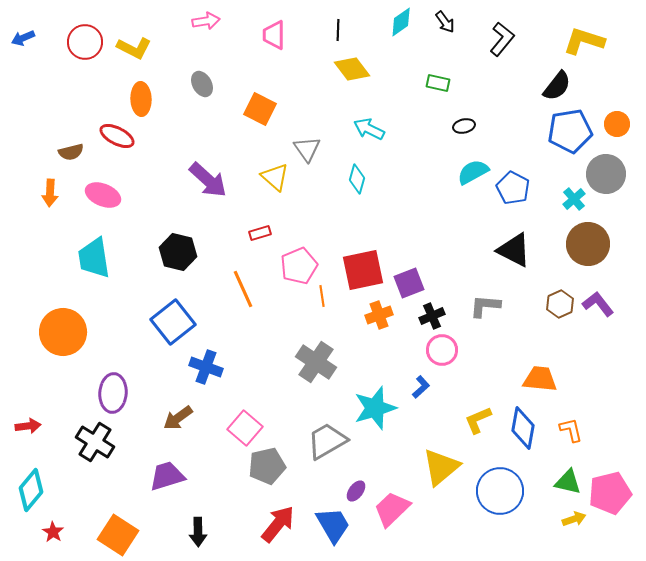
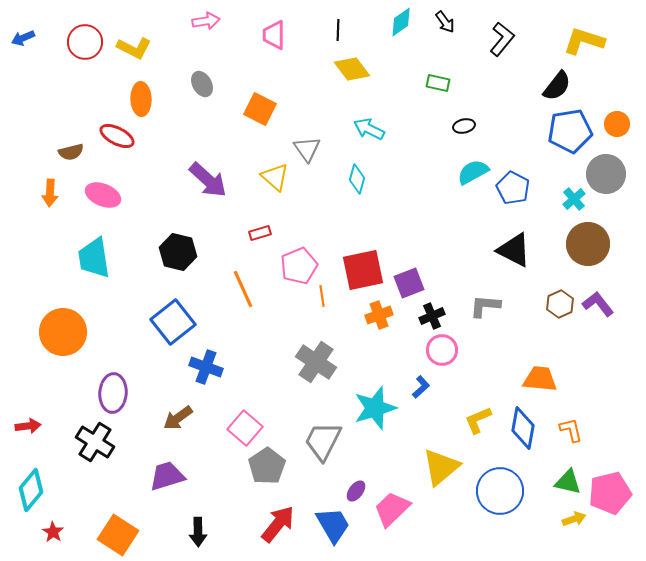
gray trapezoid at (327, 441): moved 4 px left; rotated 33 degrees counterclockwise
gray pentagon at (267, 466): rotated 21 degrees counterclockwise
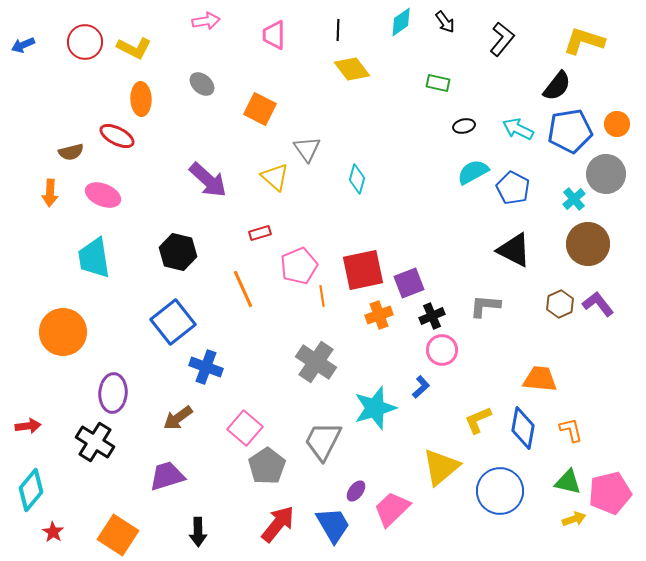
blue arrow at (23, 38): moved 7 px down
gray ellipse at (202, 84): rotated 20 degrees counterclockwise
cyan arrow at (369, 129): moved 149 px right
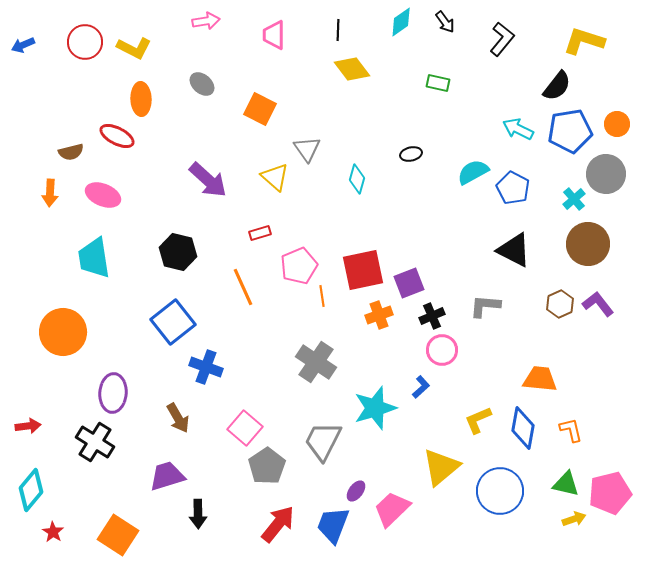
black ellipse at (464, 126): moved 53 px left, 28 px down
orange line at (243, 289): moved 2 px up
brown arrow at (178, 418): rotated 84 degrees counterclockwise
green triangle at (568, 482): moved 2 px left, 2 px down
blue trapezoid at (333, 525): rotated 129 degrees counterclockwise
black arrow at (198, 532): moved 18 px up
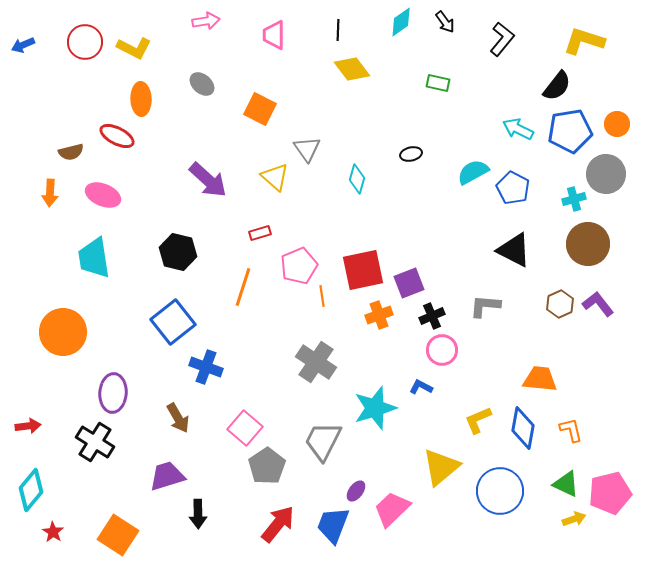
cyan cross at (574, 199): rotated 25 degrees clockwise
orange line at (243, 287): rotated 42 degrees clockwise
blue L-shape at (421, 387): rotated 110 degrees counterclockwise
green triangle at (566, 484): rotated 12 degrees clockwise
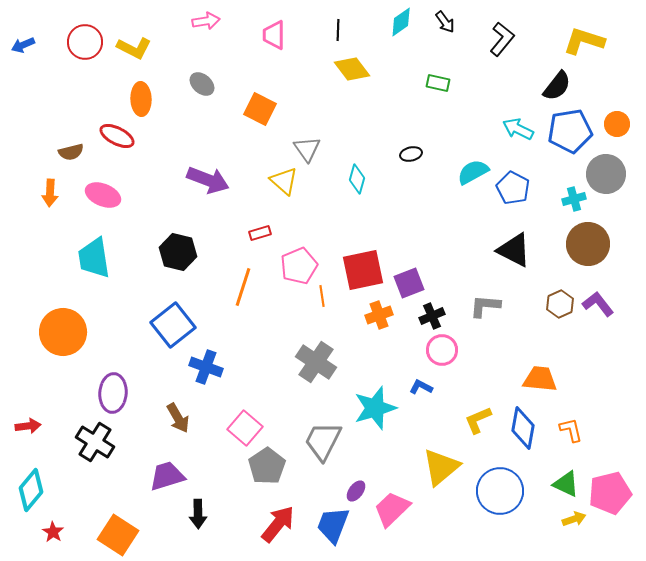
yellow triangle at (275, 177): moved 9 px right, 4 px down
purple arrow at (208, 180): rotated 21 degrees counterclockwise
blue square at (173, 322): moved 3 px down
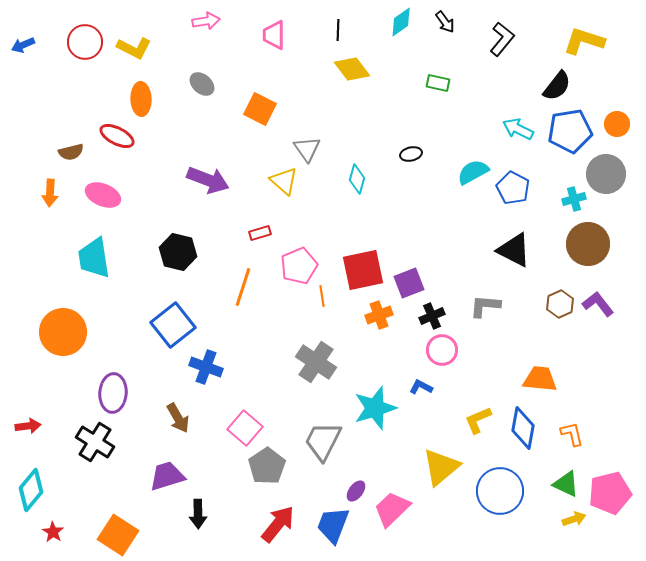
orange L-shape at (571, 430): moved 1 px right, 4 px down
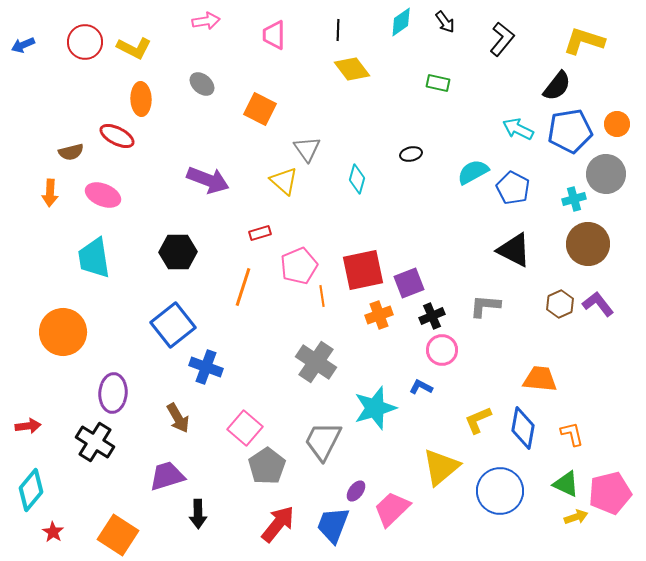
black hexagon at (178, 252): rotated 15 degrees counterclockwise
yellow arrow at (574, 519): moved 2 px right, 2 px up
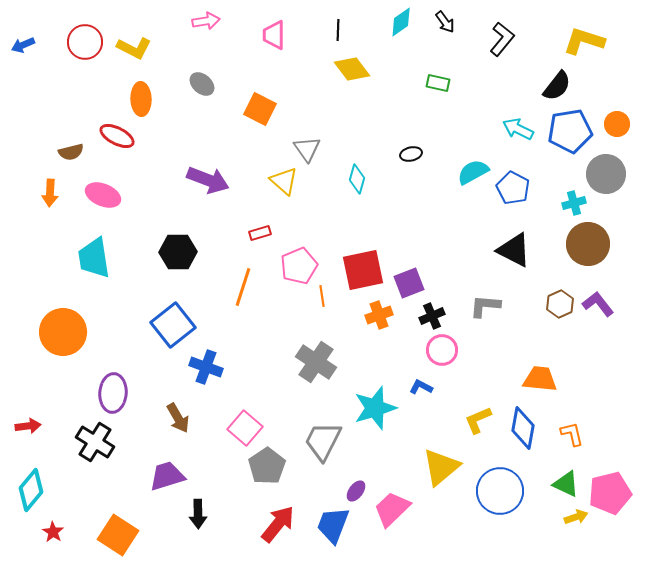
cyan cross at (574, 199): moved 4 px down
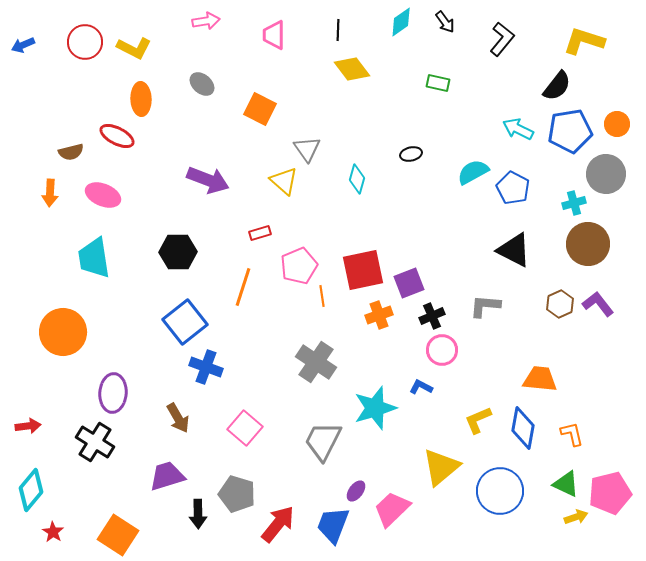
blue square at (173, 325): moved 12 px right, 3 px up
gray pentagon at (267, 466): moved 30 px left, 28 px down; rotated 21 degrees counterclockwise
